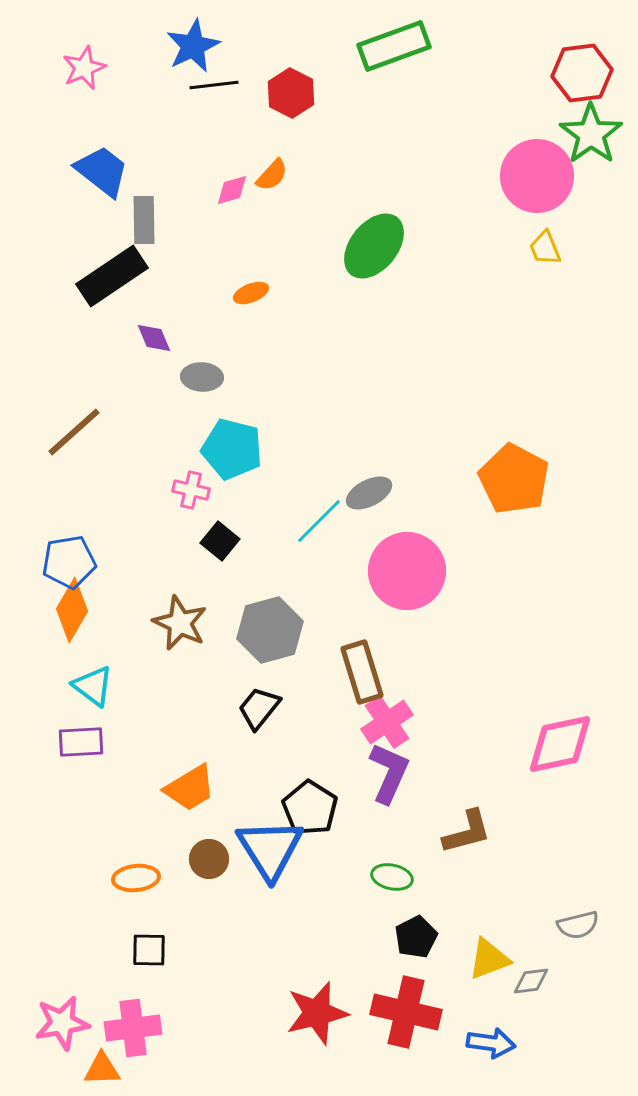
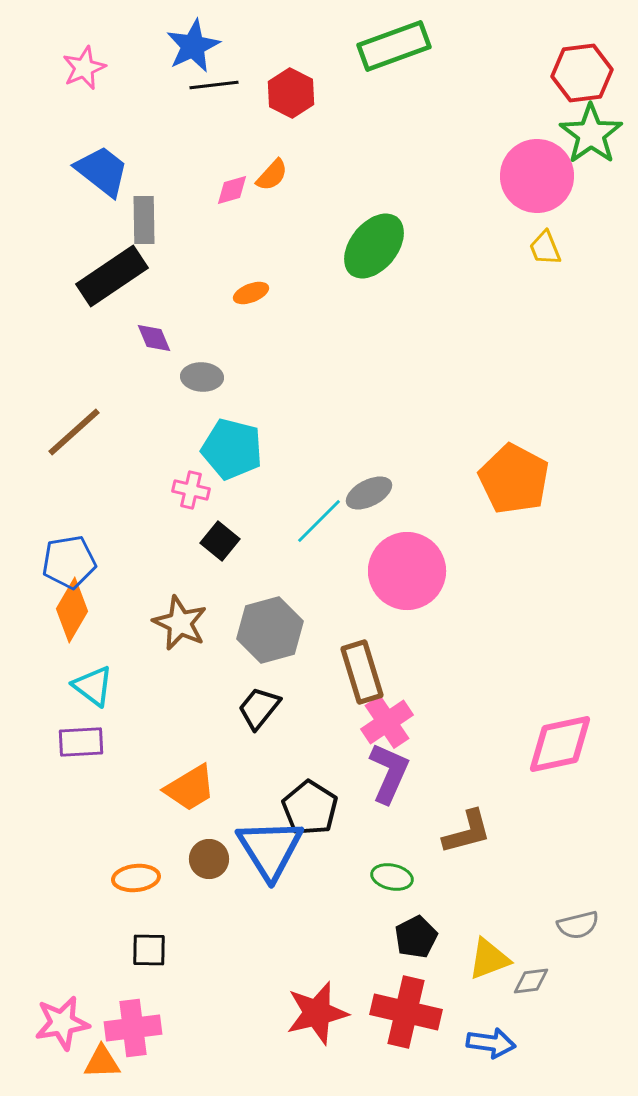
orange triangle at (102, 1069): moved 7 px up
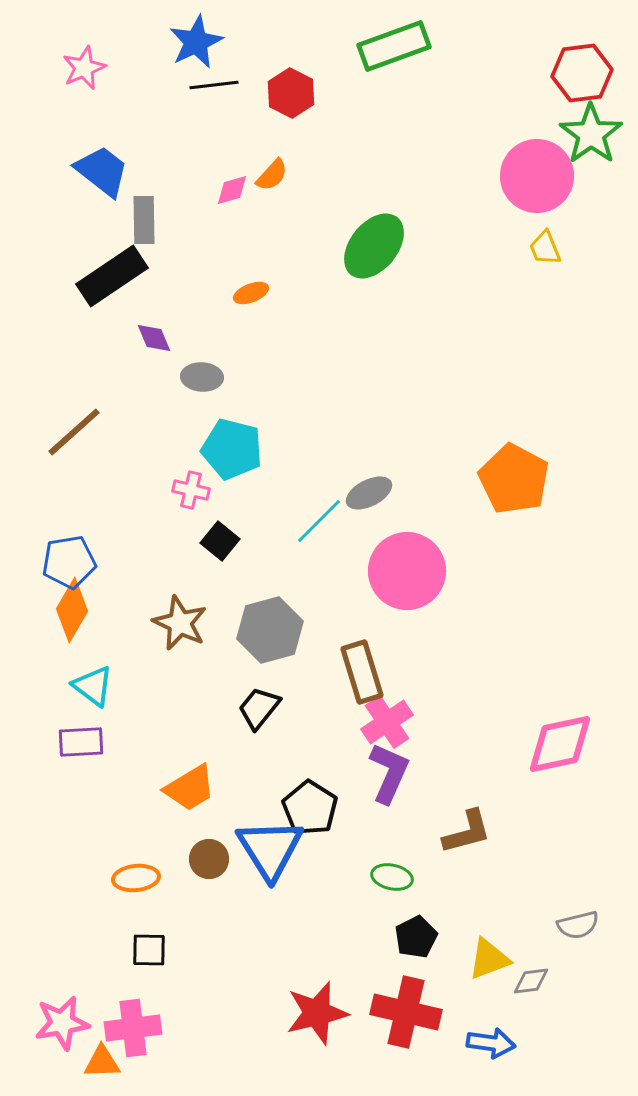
blue star at (193, 46): moved 3 px right, 4 px up
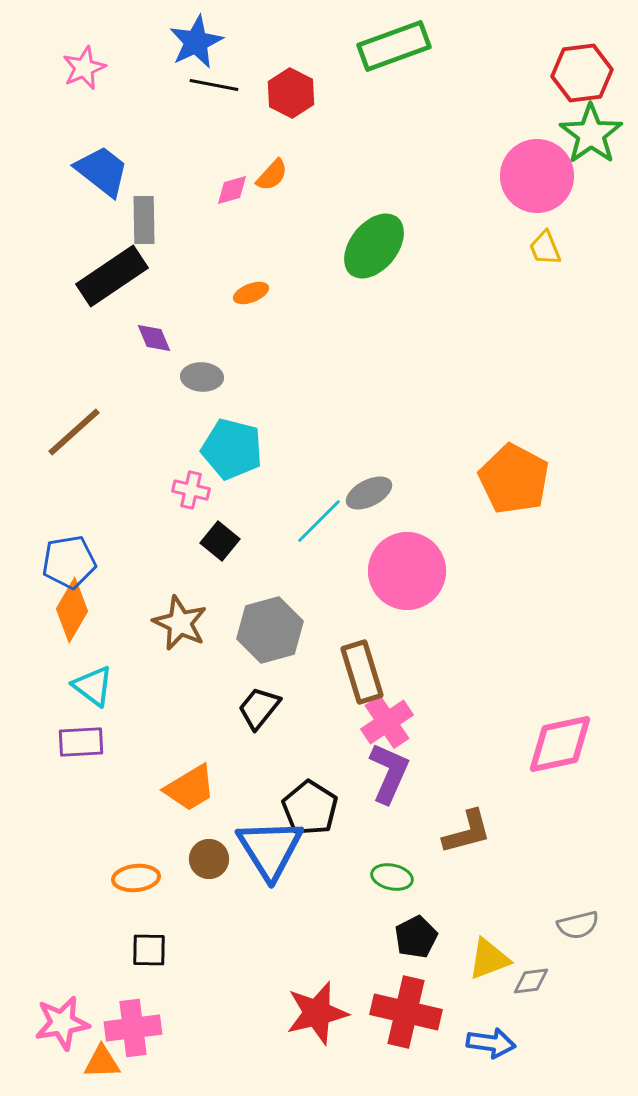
black line at (214, 85): rotated 18 degrees clockwise
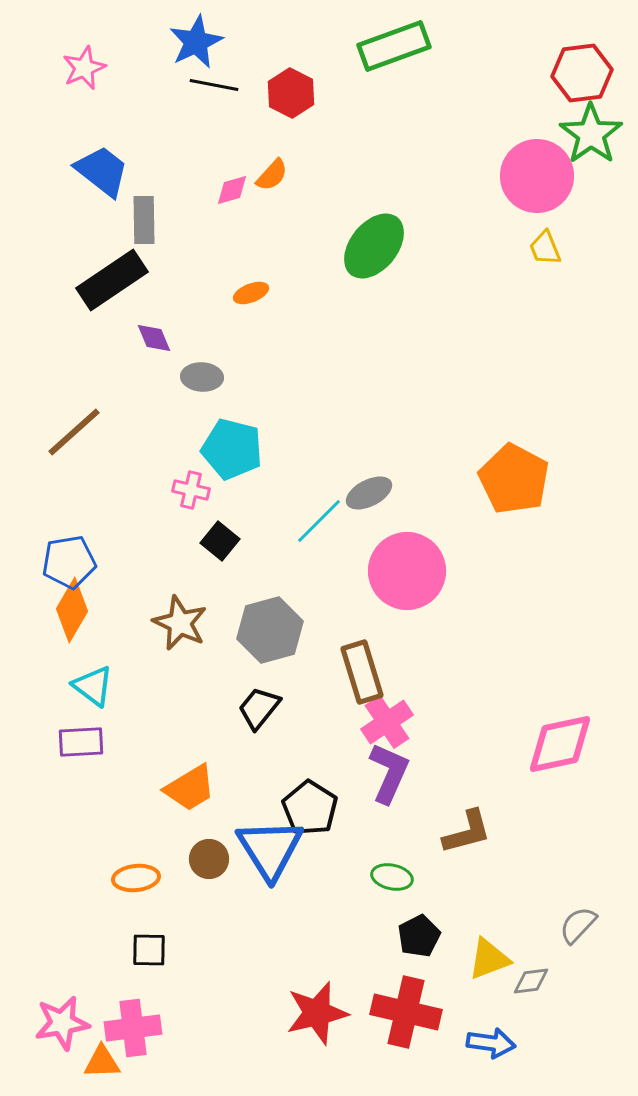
black rectangle at (112, 276): moved 4 px down
gray semicircle at (578, 925): rotated 147 degrees clockwise
black pentagon at (416, 937): moved 3 px right, 1 px up
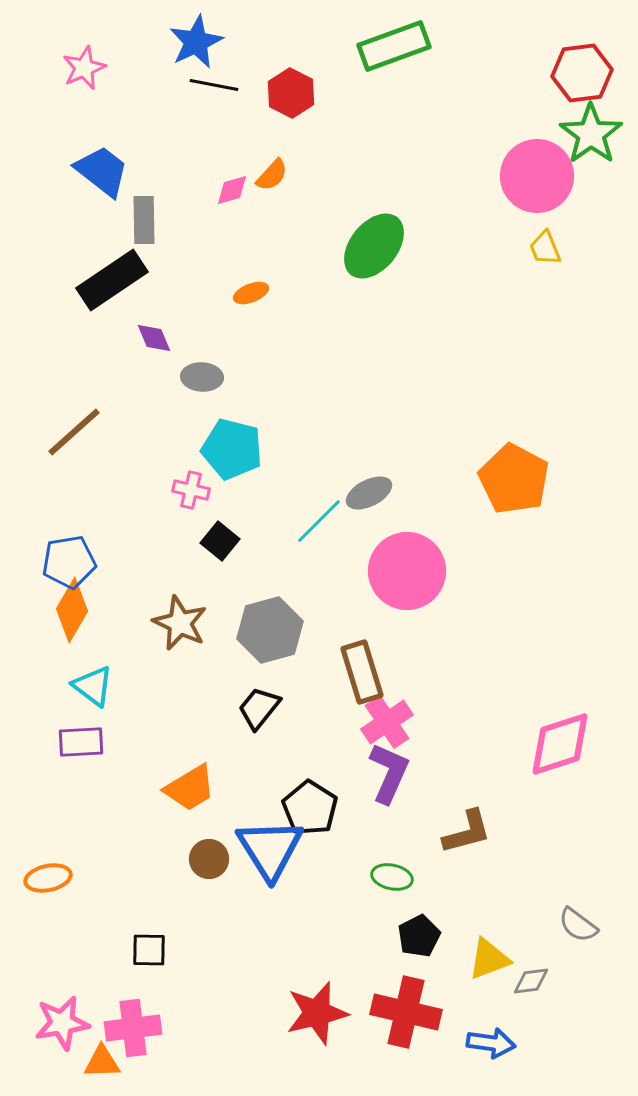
pink diamond at (560, 744): rotated 6 degrees counterclockwise
orange ellipse at (136, 878): moved 88 px left; rotated 6 degrees counterclockwise
gray semicircle at (578, 925): rotated 96 degrees counterclockwise
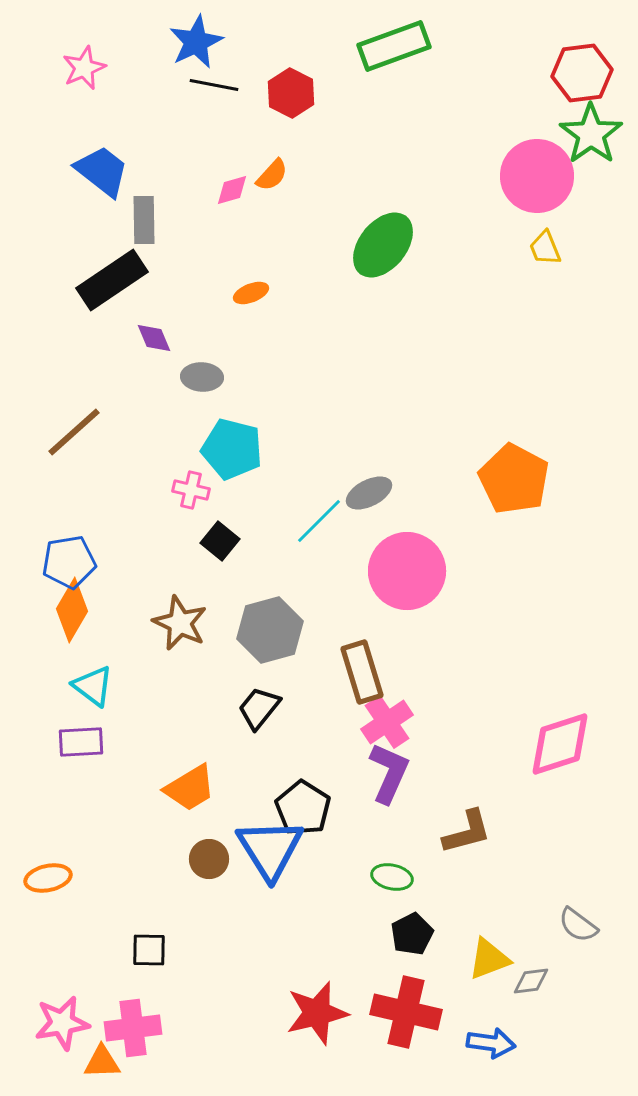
green ellipse at (374, 246): moved 9 px right, 1 px up
black pentagon at (310, 808): moved 7 px left
black pentagon at (419, 936): moved 7 px left, 2 px up
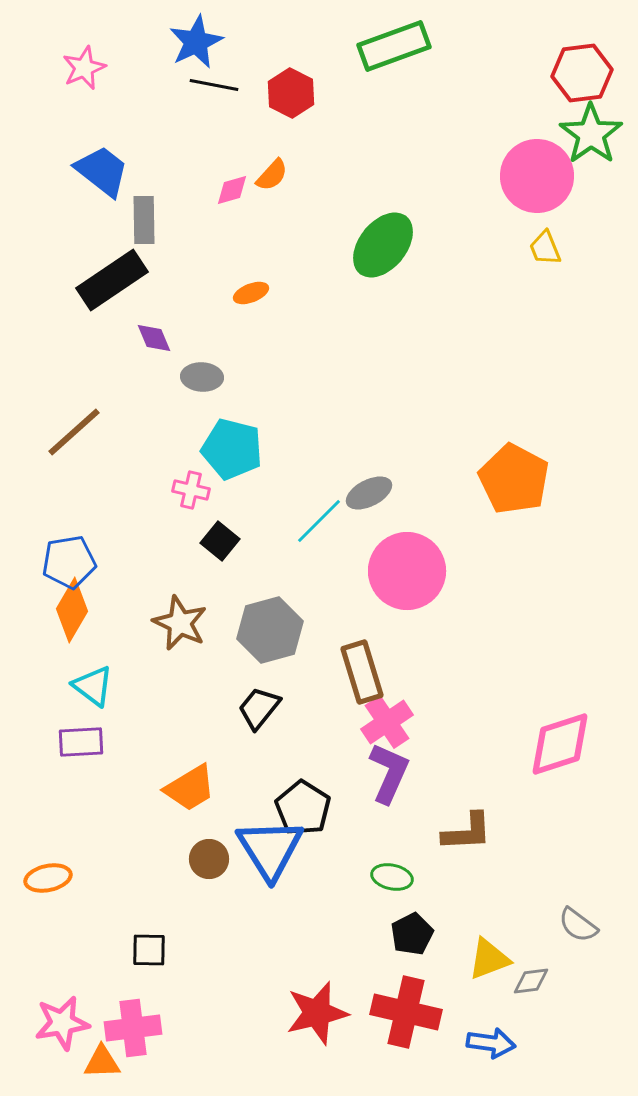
brown L-shape at (467, 832): rotated 12 degrees clockwise
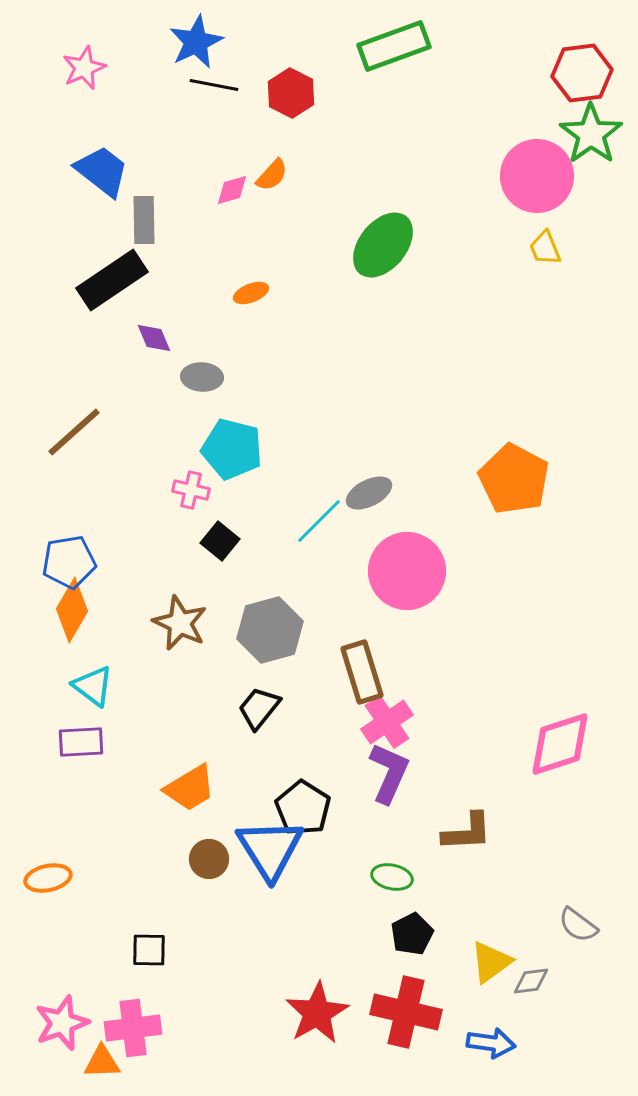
yellow triangle at (489, 959): moved 2 px right, 3 px down; rotated 15 degrees counterclockwise
red star at (317, 1013): rotated 16 degrees counterclockwise
pink star at (62, 1023): rotated 10 degrees counterclockwise
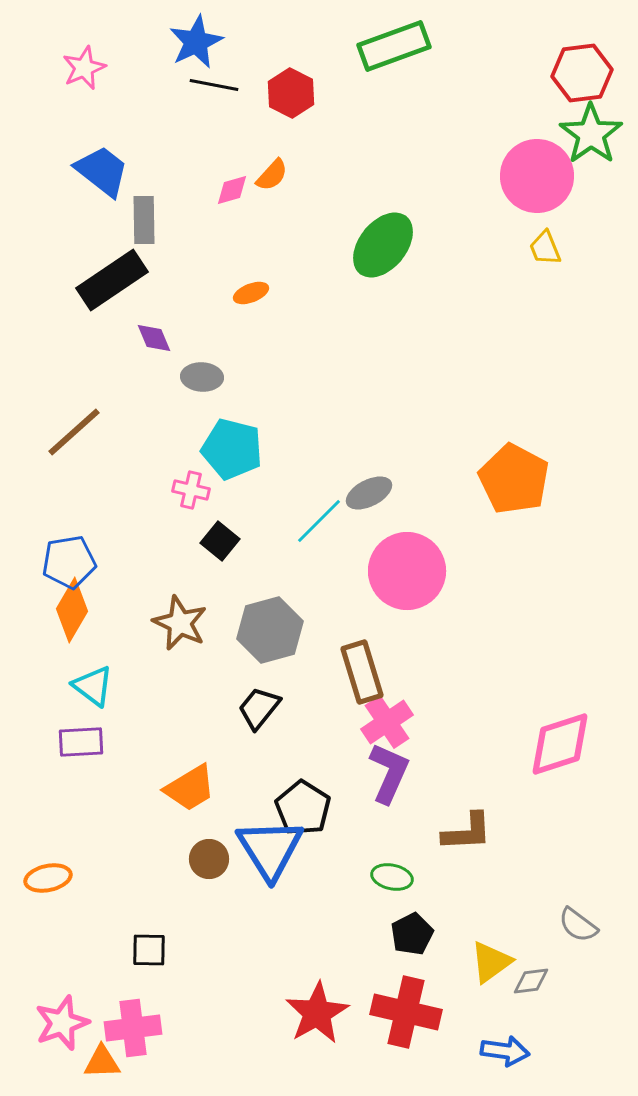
blue arrow at (491, 1043): moved 14 px right, 8 px down
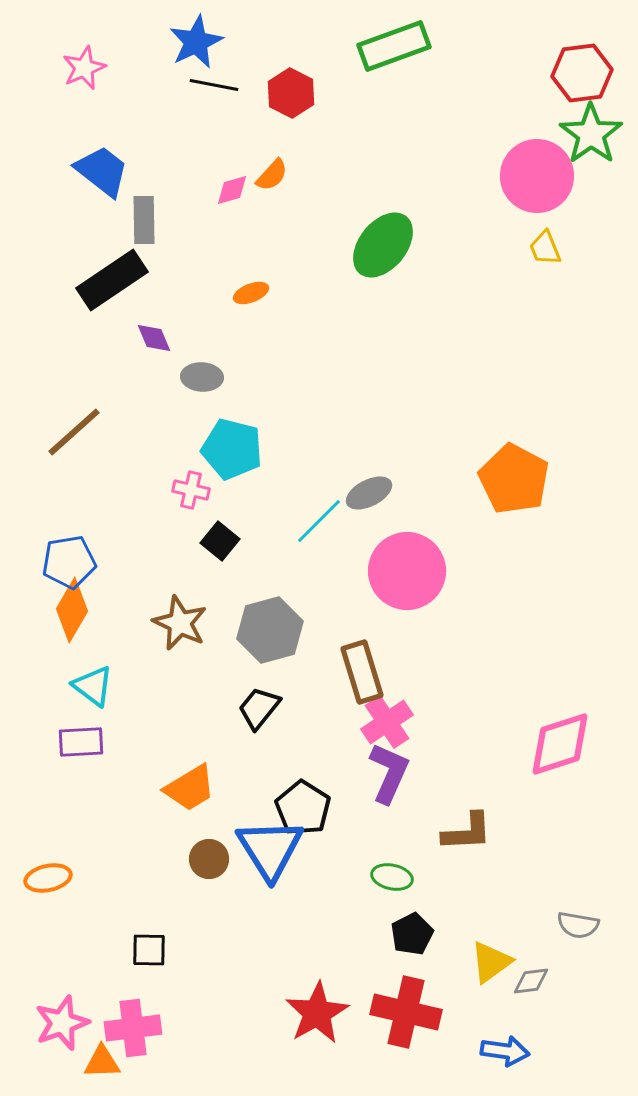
gray semicircle at (578, 925): rotated 27 degrees counterclockwise
